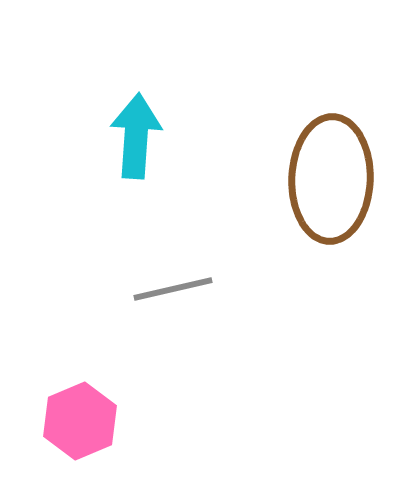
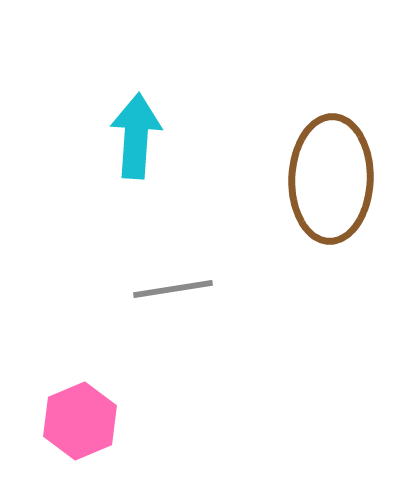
gray line: rotated 4 degrees clockwise
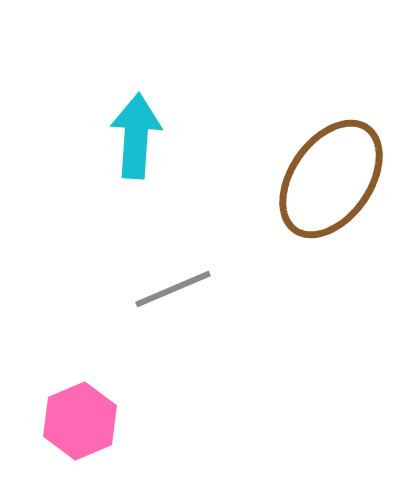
brown ellipse: rotated 33 degrees clockwise
gray line: rotated 14 degrees counterclockwise
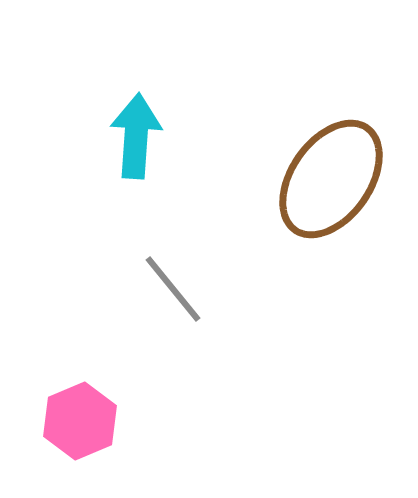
gray line: rotated 74 degrees clockwise
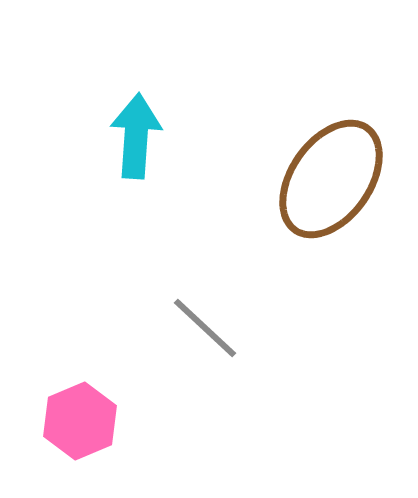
gray line: moved 32 px right, 39 px down; rotated 8 degrees counterclockwise
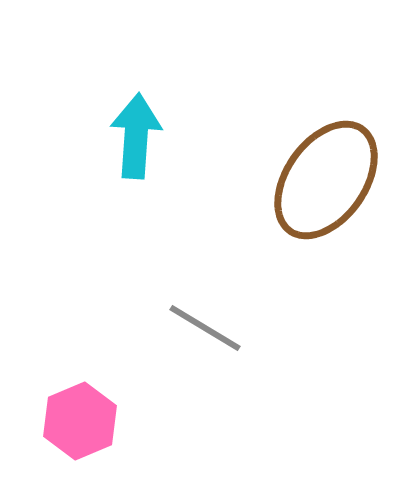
brown ellipse: moved 5 px left, 1 px down
gray line: rotated 12 degrees counterclockwise
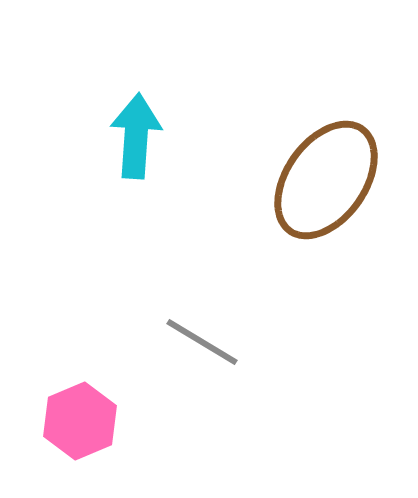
gray line: moved 3 px left, 14 px down
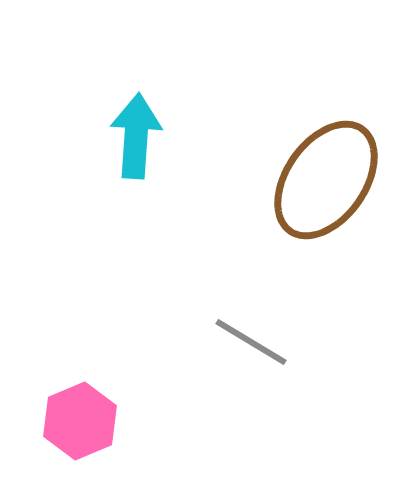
gray line: moved 49 px right
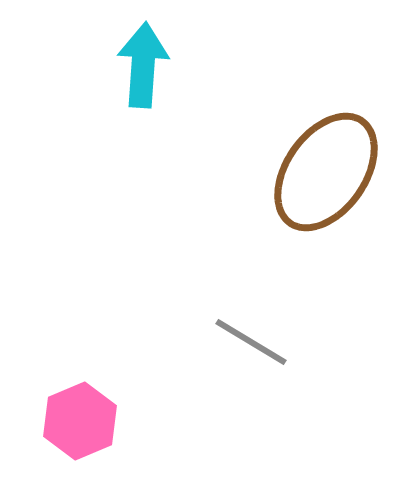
cyan arrow: moved 7 px right, 71 px up
brown ellipse: moved 8 px up
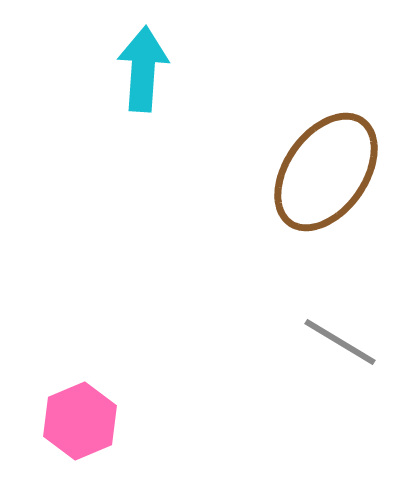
cyan arrow: moved 4 px down
gray line: moved 89 px right
